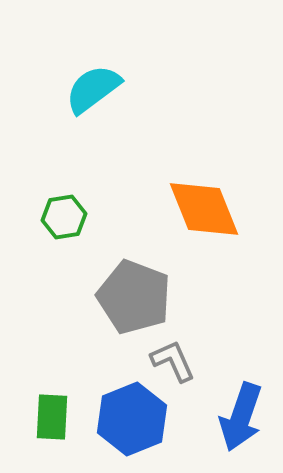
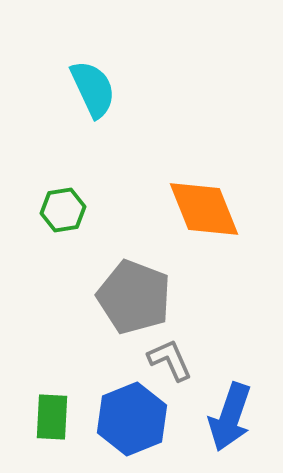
cyan semicircle: rotated 102 degrees clockwise
green hexagon: moved 1 px left, 7 px up
gray L-shape: moved 3 px left, 1 px up
blue arrow: moved 11 px left
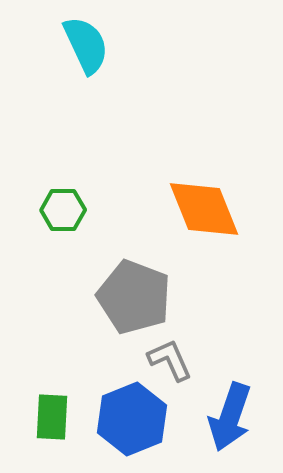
cyan semicircle: moved 7 px left, 44 px up
green hexagon: rotated 9 degrees clockwise
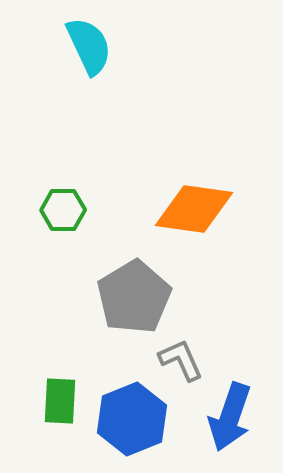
cyan semicircle: moved 3 px right, 1 px down
orange diamond: moved 10 px left; rotated 60 degrees counterclockwise
gray pentagon: rotated 20 degrees clockwise
gray L-shape: moved 11 px right
green rectangle: moved 8 px right, 16 px up
